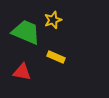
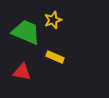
yellow rectangle: moved 1 px left
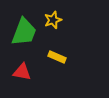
green trapezoid: moved 2 px left; rotated 88 degrees clockwise
yellow rectangle: moved 2 px right
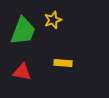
green trapezoid: moved 1 px left, 1 px up
yellow rectangle: moved 6 px right, 6 px down; rotated 18 degrees counterclockwise
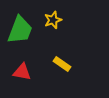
green trapezoid: moved 3 px left, 1 px up
yellow rectangle: moved 1 px left, 1 px down; rotated 30 degrees clockwise
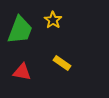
yellow star: rotated 18 degrees counterclockwise
yellow rectangle: moved 1 px up
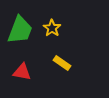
yellow star: moved 1 px left, 8 px down
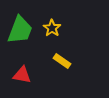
yellow rectangle: moved 2 px up
red triangle: moved 3 px down
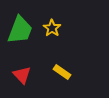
yellow rectangle: moved 11 px down
red triangle: rotated 36 degrees clockwise
